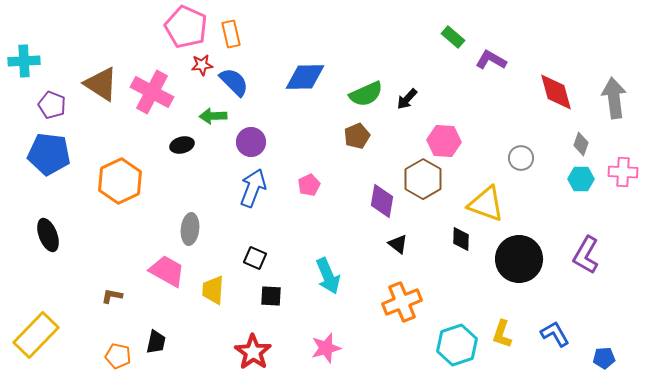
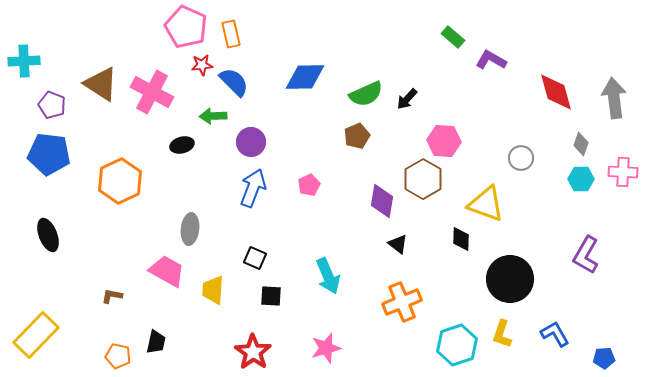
black circle at (519, 259): moved 9 px left, 20 px down
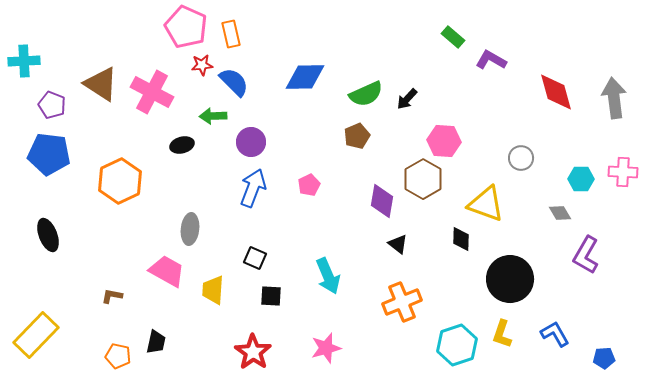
gray diamond at (581, 144): moved 21 px left, 69 px down; rotated 50 degrees counterclockwise
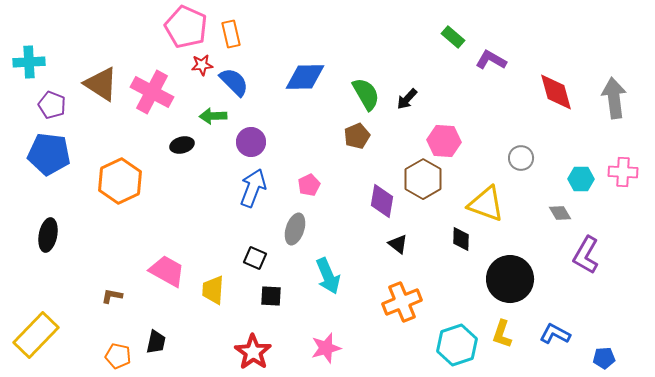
cyan cross at (24, 61): moved 5 px right, 1 px down
green semicircle at (366, 94): rotated 96 degrees counterclockwise
gray ellipse at (190, 229): moved 105 px right; rotated 12 degrees clockwise
black ellipse at (48, 235): rotated 32 degrees clockwise
blue L-shape at (555, 334): rotated 32 degrees counterclockwise
